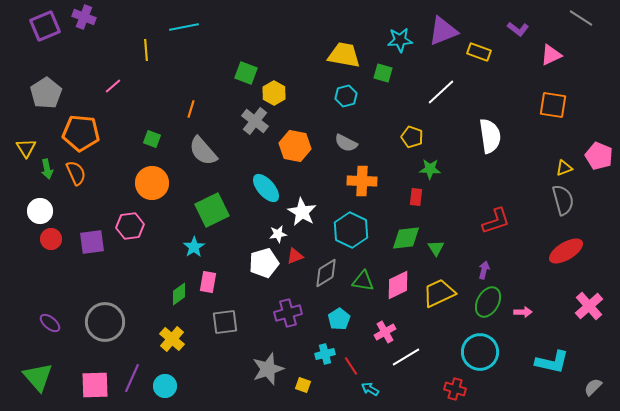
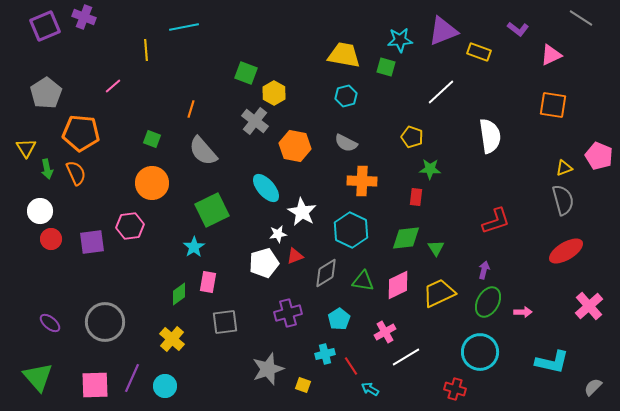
green square at (383, 73): moved 3 px right, 6 px up
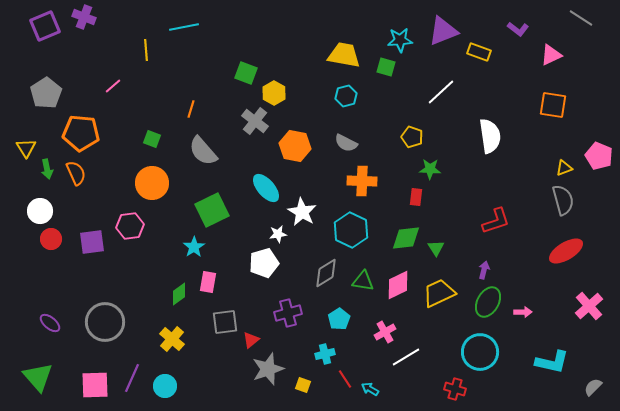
red triangle at (295, 256): moved 44 px left, 84 px down; rotated 18 degrees counterclockwise
red line at (351, 366): moved 6 px left, 13 px down
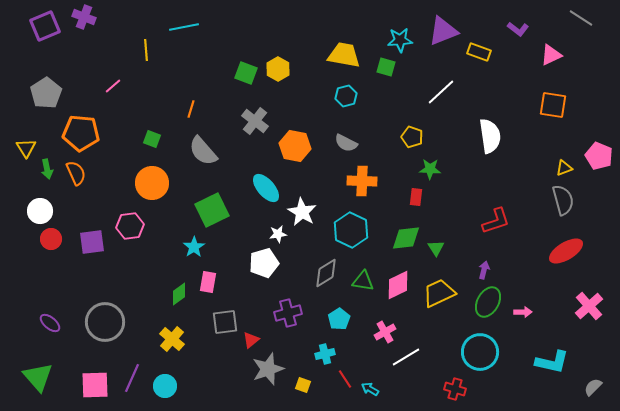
yellow hexagon at (274, 93): moved 4 px right, 24 px up
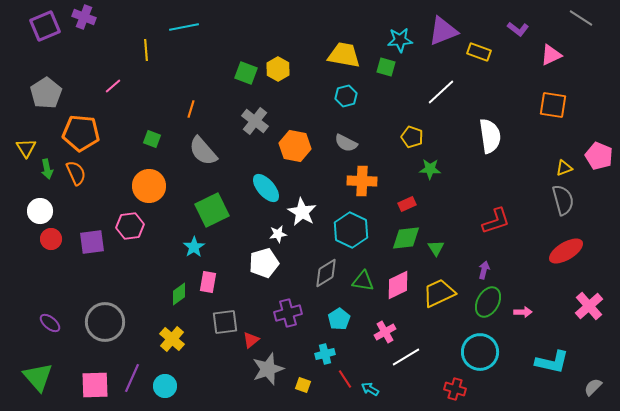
orange circle at (152, 183): moved 3 px left, 3 px down
red rectangle at (416, 197): moved 9 px left, 7 px down; rotated 60 degrees clockwise
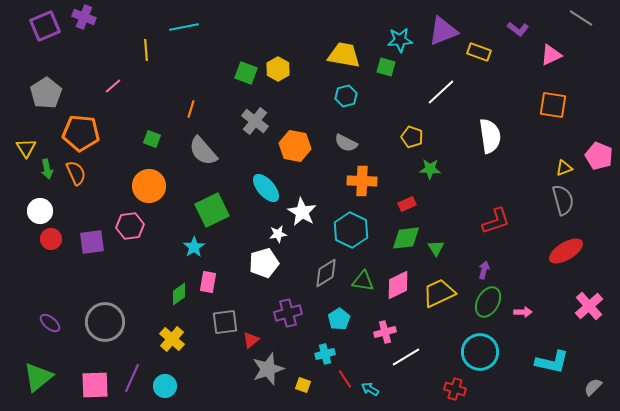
pink cross at (385, 332): rotated 15 degrees clockwise
green triangle at (38, 377): rotated 32 degrees clockwise
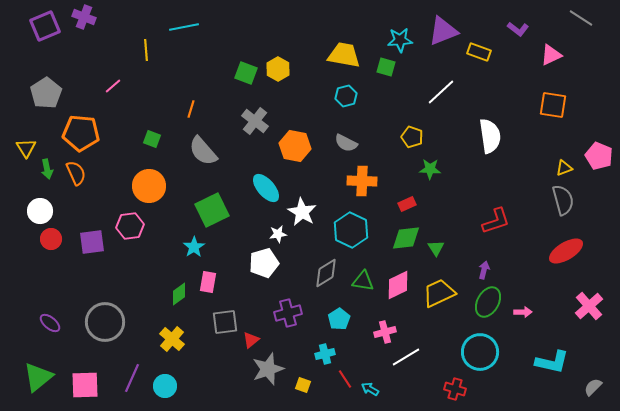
pink square at (95, 385): moved 10 px left
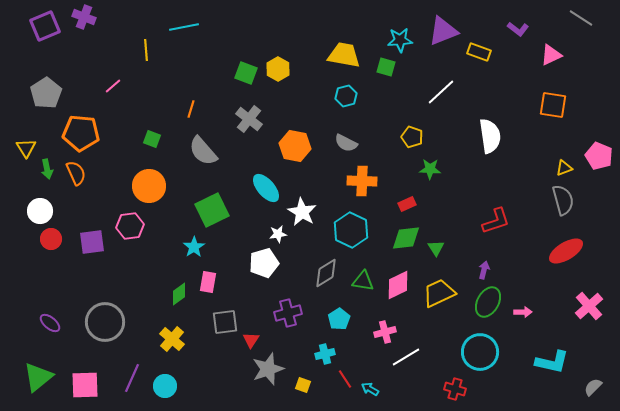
gray cross at (255, 121): moved 6 px left, 2 px up
red triangle at (251, 340): rotated 18 degrees counterclockwise
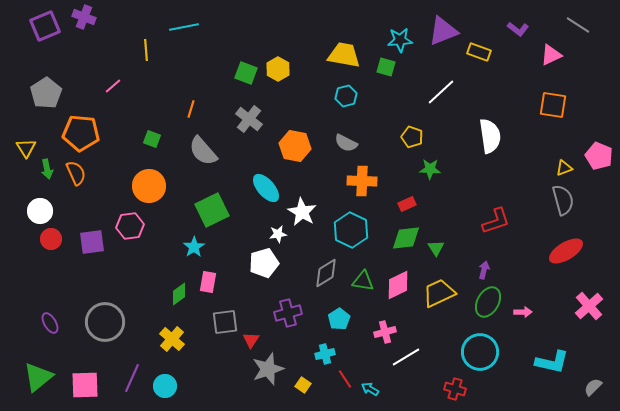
gray line at (581, 18): moved 3 px left, 7 px down
purple ellipse at (50, 323): rotated 20 degrees clockwise
yellow square at (303, 385): rotated 14 degrees clockwise
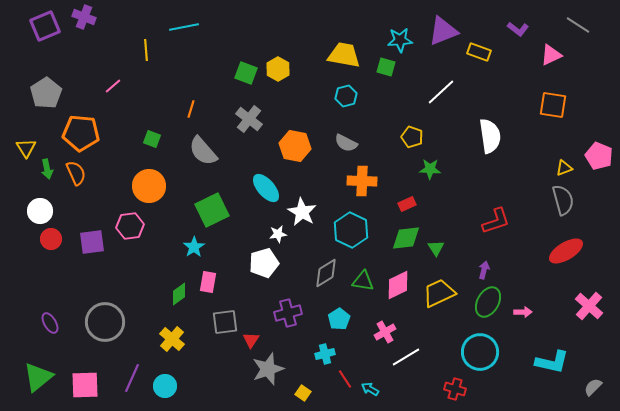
pink cross at (589, 306): rotated 8 degrees counterclockwise
pink cross at (385, 332): rotated 15 degrees counterclockwise
yellow square at (303, 385): moved 8 px down
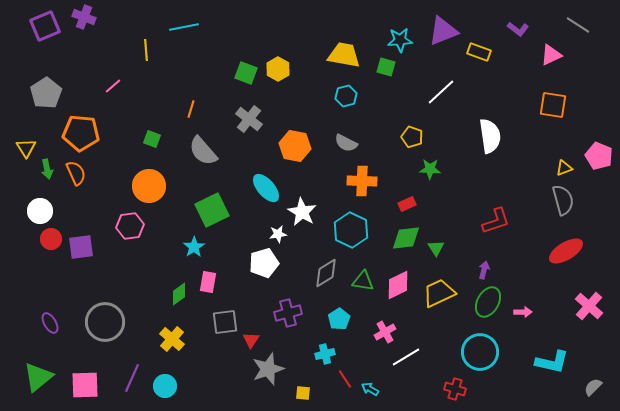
purple square at (92, 242): moved 11 px left, 5 px down
yellow square at (303, 393): rotated 28 degrees counterclockwise
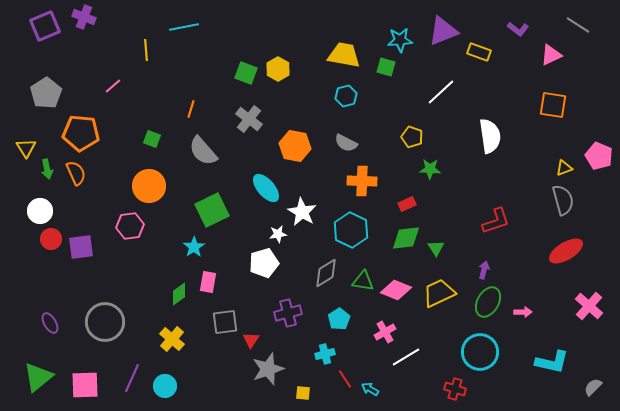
pink diamond at (398, 285): moved 2 px left, 5 px down; rotated 48 degrees clockwise
